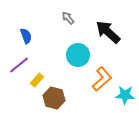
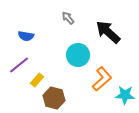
blue semicircle: rotated 119 degrees clockwise
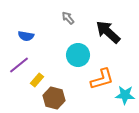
orange L-shape: rotated 25 degrees clockwise
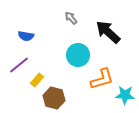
gray arrow: moved 3 px right
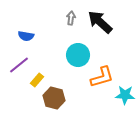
gray arrow: rotated 48 degrees clockwise
black arrow: moved 8 px left, 10 px up
orange L-shape: moved 2 px up
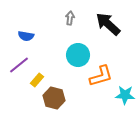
gray arrow: moved 1 px left
black arrow: moved 8 px right, 2 px down
orange L-shape: moved 1 px left, 1 px up
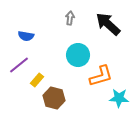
cyan star: moved 6 px left, 3 px down
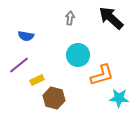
black arrow: moved 3 px right, 6 px up
orange L-shape: moved 1 px right, 1 px up
yellow rectangle: rotated 24 degrees clockwise
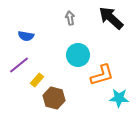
gray arrow: rotated 16 degrees counterclockwise
yellow rectangle: rotated 24 degrees counterclockwise
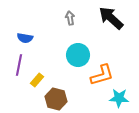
blue semicircle: moved 1 px left, 2 px down
purple line: rotated 40 degrees counterclockwise
brown hexagon: moved 2 px right, 1 px down
